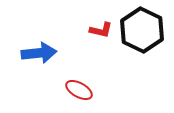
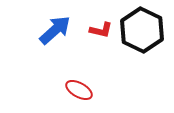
blue arrow: moved 16 px right, 23 px up; rotated 36 degrees counterclockwise
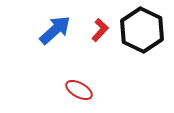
red L-shape: moved 1 px left; rotated 60 degrees counterclockwise
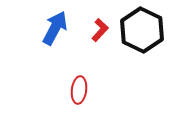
blue arrow: moved 2 px up; rotated 20 degrees counterclockwise
red ellipse: rotated 68 degrees clockwise
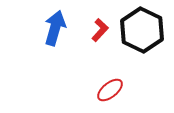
blue arrow: rotated 12 degrees counterclockwise
red ellipse: moved 31 px right; rotated 44 degrees clockwise
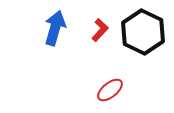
black hexagon: moved 1 px right, 2 px down
